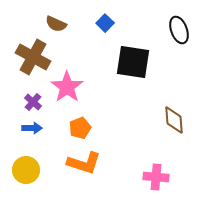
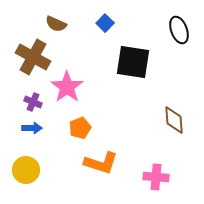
purple cross: rotated 18 degrees counterclockwise
orange L-shape: moved 17 px right
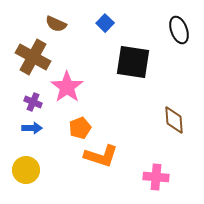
orange L-shape: moved 7 px up
